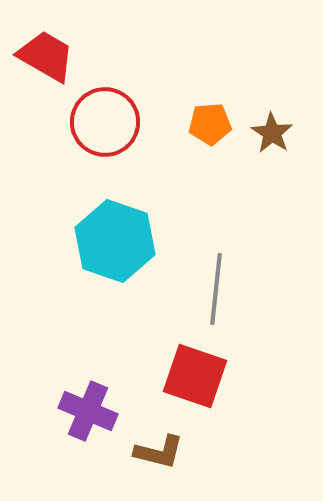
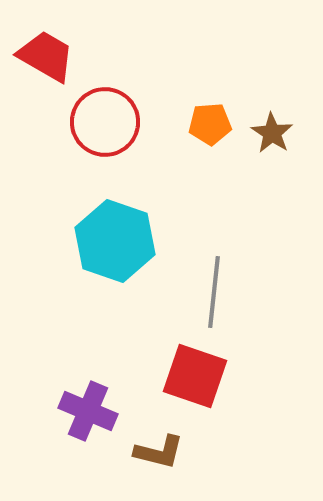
gray line: moved 2 px left, 3 px down
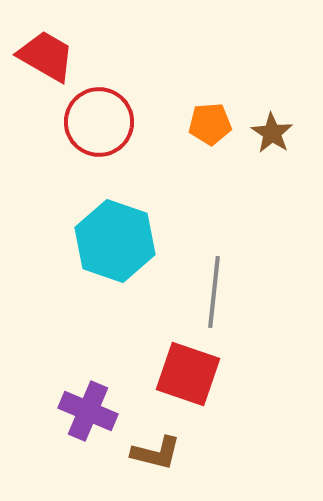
red circle: moved 6 px left
red square: moved 7 px left, 2 px up
brown L-shape: moved 3 px left, 1 px down
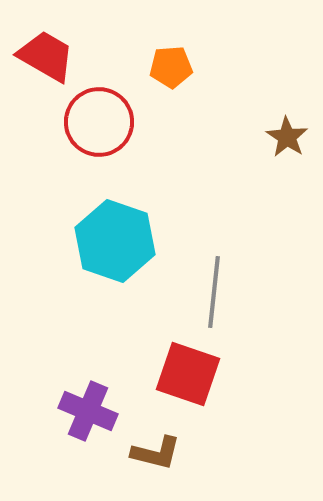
orange pentagon: moved 39 px left, 57 px up
brown star: moved 15 px right, 4 px down
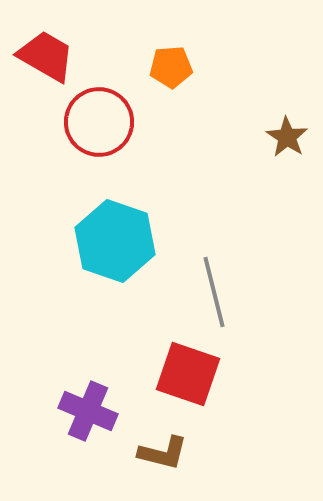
gray line: rotated 20 degrees counterclockwise
brown L-shape: moved 7 px right
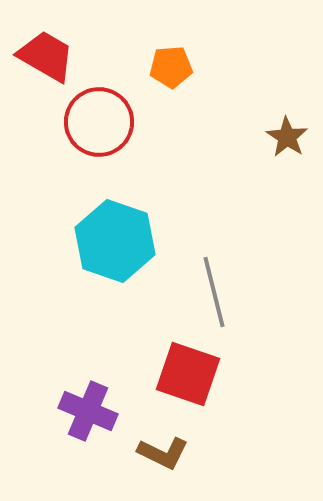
brown L-shape: rotated 12 degrees clockwise
